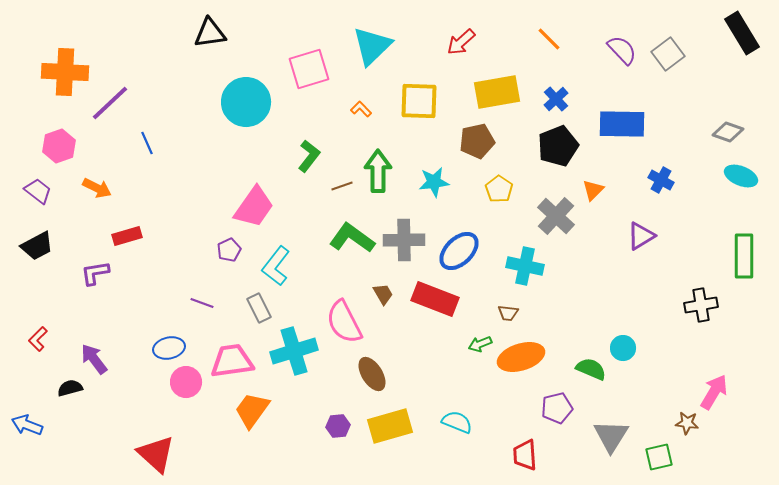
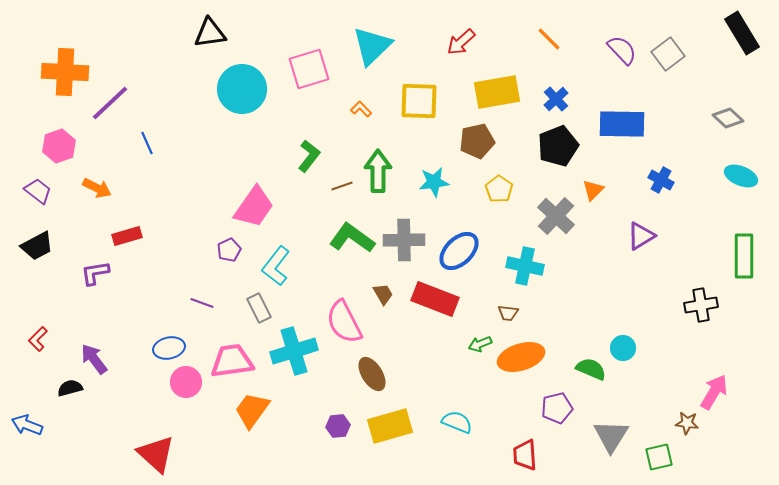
cyan circle at (246, 102): moved 4 px left, 13 px up
gray diamond at (728, 132): moved 14 px up; rotated 24 degrees clockwise
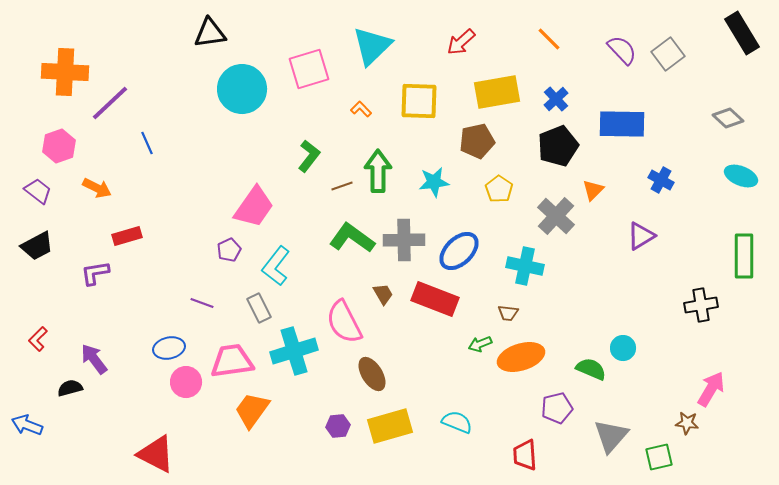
pink arrow at (714, 392): moved 3 px left, 3 px up
gray triangle at (611, 436): rotated 9 degrees clockwise
red triangle at (156, 454): rotated 15 degrees counterclockwise
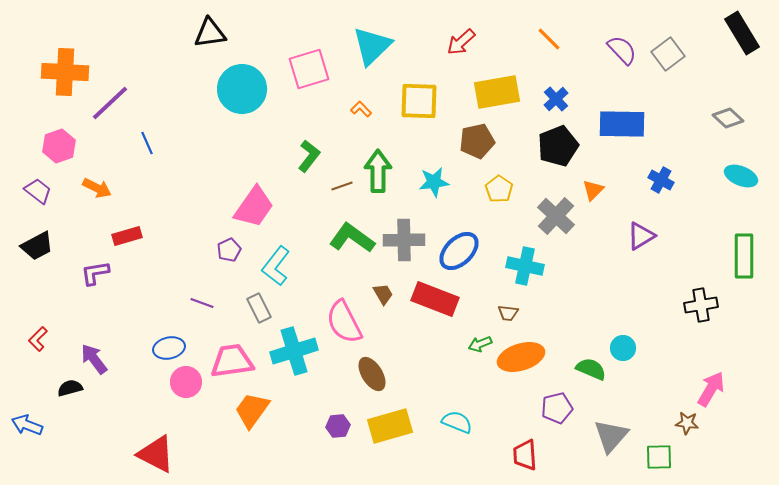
green square at (659, 457): rotated 12 degrees clockwise
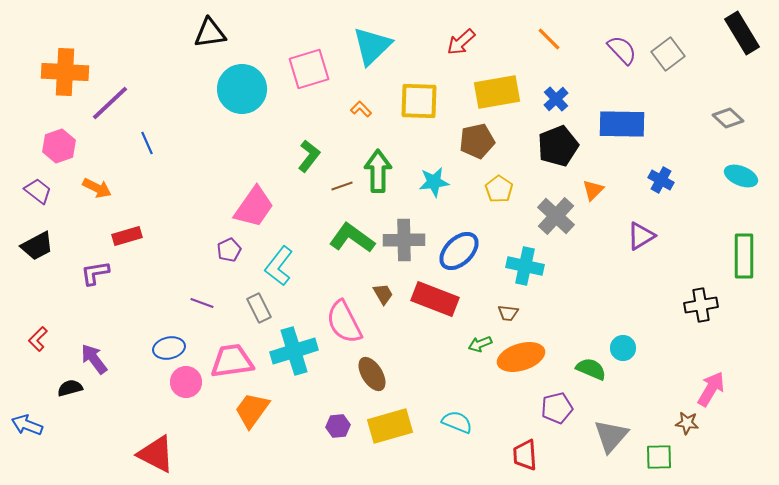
cyan L-shape at (276, 266): moved 3 px right
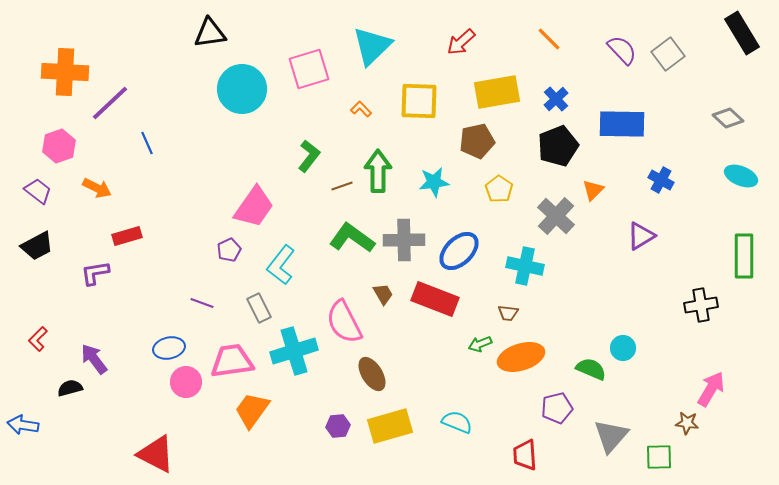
cyan L-shape at (279, 266): moved 2 px right, 1 px up
blue arrow at (27, 425): moved 4 px left; rotated 12 degrees counterclockwise
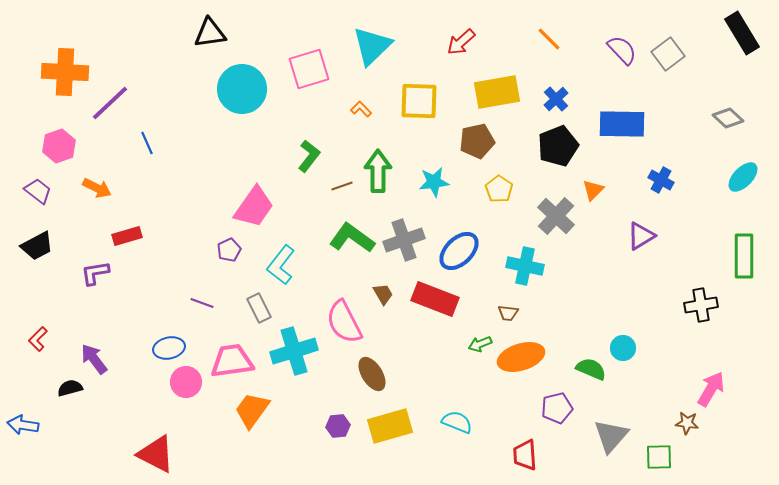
cyan ellipse at (741, 176): moved 2 px right, 1 px down; rotated 68 degrees counterclockwise
gray cross at (404, 240): rotated 18 degrees counterclockwise
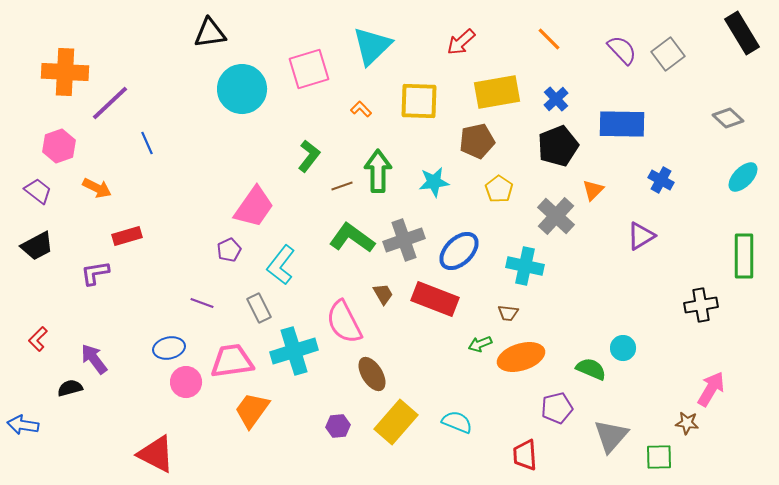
yellow rectangle at (390, 426): moved 6 px right, 4 px up; rotated 33 degrees counterclockwise
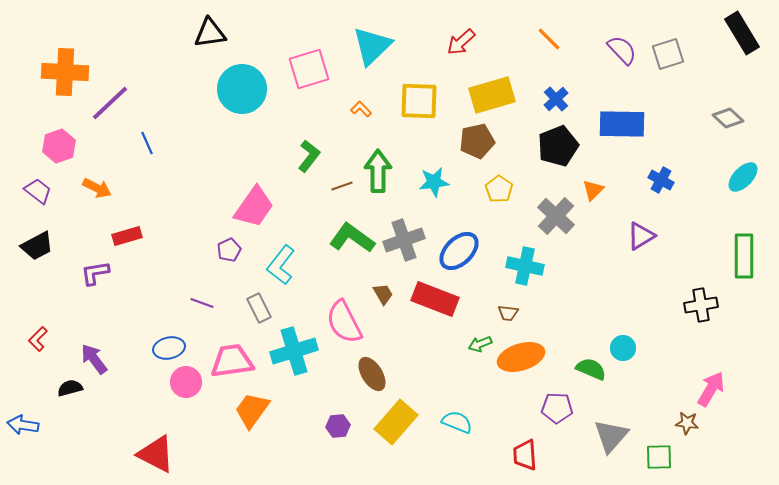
gray square at (668, 54): rotated 20 degrees clockwise
yellow rectangle at (497, 92): moved 5 px left, 3 px down; rotated 6 degrees counterclockwise
purple pentagon at (557, 408): rotated 16 degrees clockwise
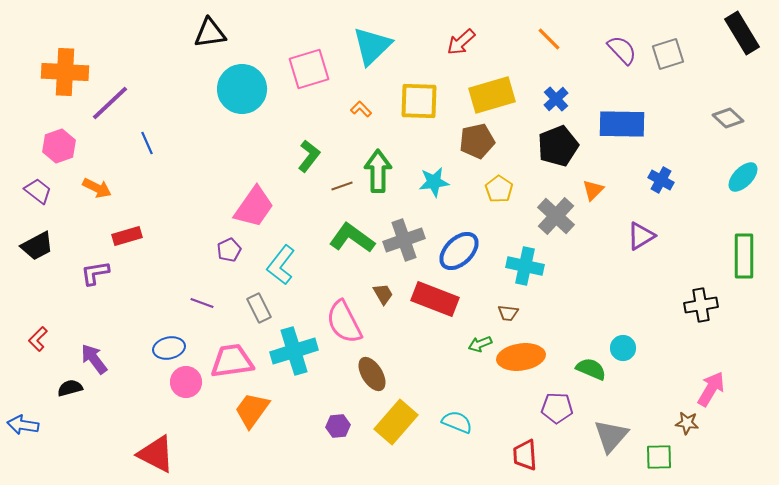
orange ellipse at (521, 357): rotated 9 degrees clockwise
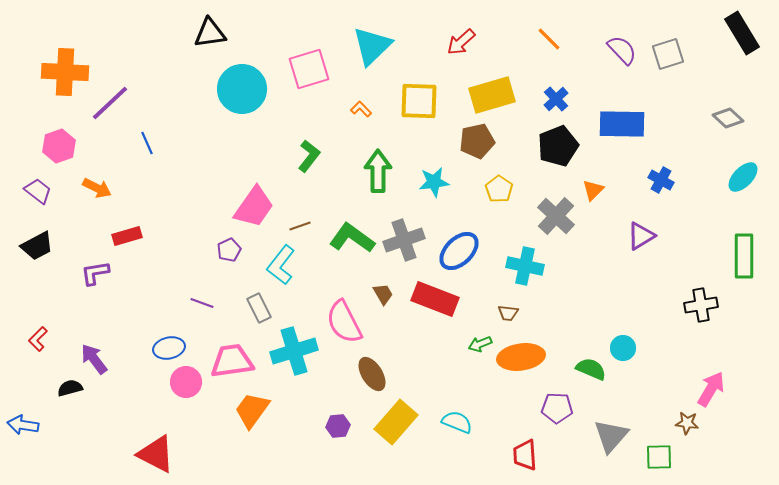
brown line at (342, 186): moved 42 px left, 40 px down
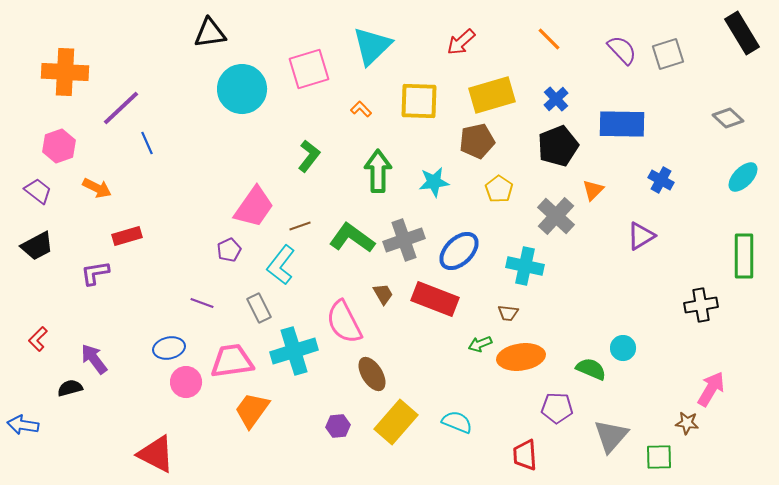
purple line at (110, 103): moved 11 px right, 5 px down
